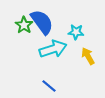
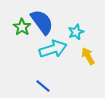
green star: moved 2 px left, 2 px down
cyan star: rotated 28 degrees counterclockwise
blue line: moved 6 px left
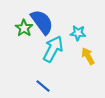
green star: moved 2 px right, 1 px down
cyan star: moved 2 px right, 1 px down; rotated 28 degrees clockwise
cyan arrow: rotated 44 degrees counterclockwise
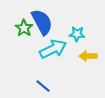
blue semicircle: rotated 8 degrees clockwise
cyan star: moved 1 px left, 1 px down
cyan arrow: rotated 36 degrees clockwise
yellow arrow: rotated 60 degrees counterclockwise
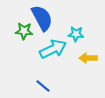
blue semicircle: moved 4 px up
green star: moved 3 px down; rotated 30 degrees counterclockwise
cyan star: moved 1 px left
yellow arrow: moved 2 px down
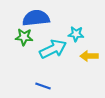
blue semicircle: moved 6 px left; rotated 68 degrees counterclockwise
green star: moved 6 px down
yellow arrow: moved 1 px right, 2 px up
blue line: rotated 21 degrees counterclockwise
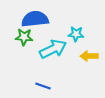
blue semicircle: moved 1 px left, 1 px down
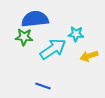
cyan arrow: rotated 8 degrees counterclockwise
yellow arrow: rotated 18 degrees counterclockwise
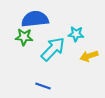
cyan arrow: rotated 12 degrees counterclockwise
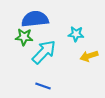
cyan arrow: moved 9 px left, 3 px down
